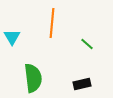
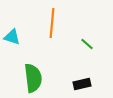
cyan triangle: rotated 42 degrees counterclockwise
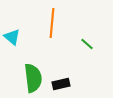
cyan triangle: rotated 24 degrees clockwise
black rectangle: moved 21 px left
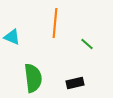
orange line: moved 3 px right
cyan triangle: rotated 18 degrees counterclockwise
black rectangle: moved 14 px right, 1 px up
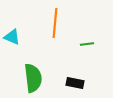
green line: rotated 48 degrees counterclockwise
black rectangle: rotated 24 degrees clockwise
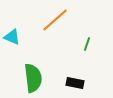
orange line: moved 3 px up; rotated 44 degrees clockwise
green line: rotated 64 degrees counterclockwise
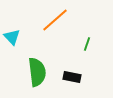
cyan triangle: rotated 24 degrees clockwise
green semicircle: moved 4 px right, 6 px up
black rectangle: moved 3 px left, 6 px up
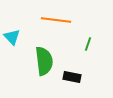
orange line: moved 1 px right; rotated 48 degrees clockwise
green line: moved 1 px right
green semicircle: moved 7 px right, 11 px up
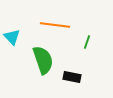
orange line: moved 1 px left, 5 px down
green line: moved 1 px left, 2 px up
green semicircle: moved 1 px left, 1 px up; rotated 12 degrees counterclockwise
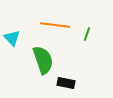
cyan triangle: moved 1 px down
green line: moved 8 px up
black rectangle: moved 6 px left, 6 px down
